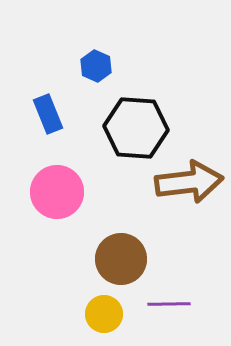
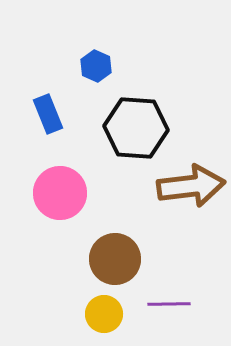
brown arrow: moved 2 px right, 4 px down
pink circle: moved 3 px right, 1 px down
brown circle: moved 6 px left
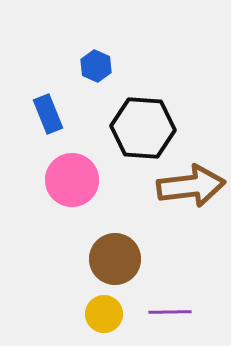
black hexagon: moved 7 px right
pink circle: moved 12 px right, 13 px up
purple line: moved 1 px right, 8 px down
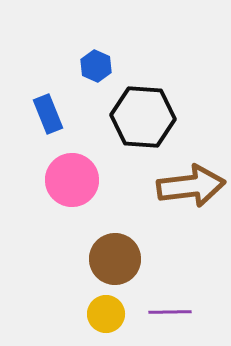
black hexagon: moved 11 px up
yellow circle: moved 2 px right
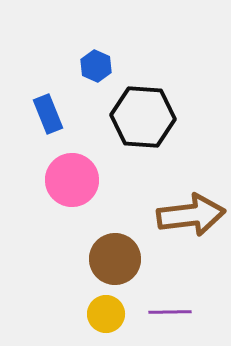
brown arrow: moved 29 px down
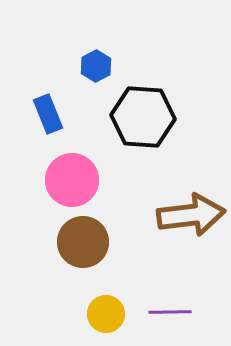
blue hexagon: rotated 8 degrees clockwise
brown circle: moved 32 px left, 17 px up
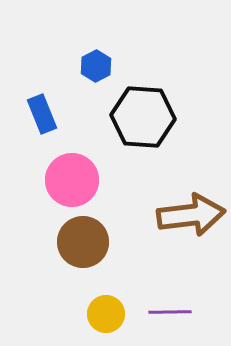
blue rectangle: moved 6 px left
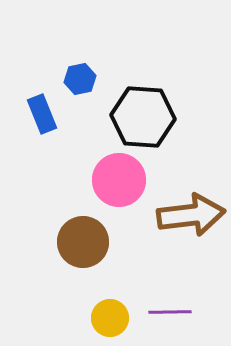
blue hexagon: moved 16 px left, 13 px down; rotated 16 degrees clockwise
pink circle: moved 47 px right
yellow circle: moved 4 px right, 4 px down
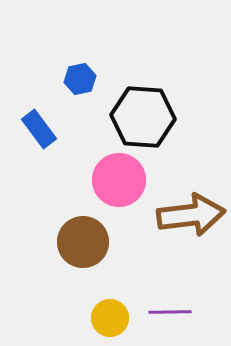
blue rectangle: moved 3 px left, 15 px down; rotated 15 degrees counterclockwise
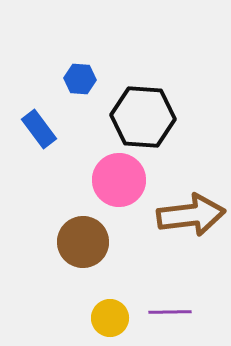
blue hexagon: rotated 16 degrees clockwise
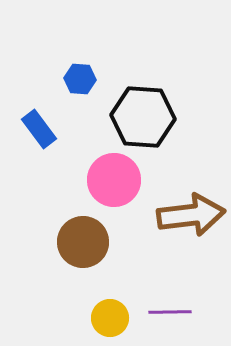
pink circle: moved 5 px left
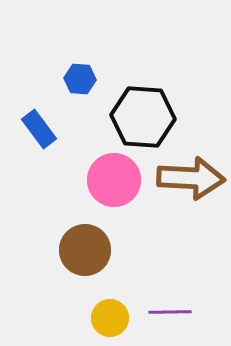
brown arrow: moved 37 px up; rotated 10 degrees clockwise
brown circle: moved 2 px right, 8 px down
